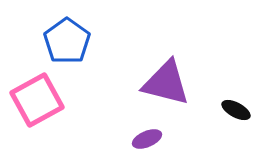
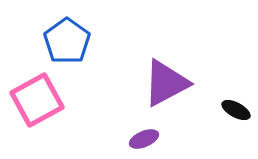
purple triangle: rotated 42 degrees counterclockwise
purple ellipse: moved 3 px left
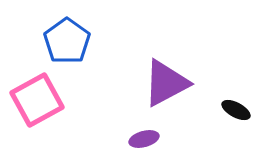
purple ellipse: rotated 8 degrees clockwise
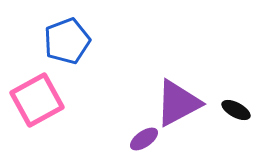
blue pentagon: rotated 15 degrees clockwise
purple triangle: moved 12 px right, 20 px down
purple ellipse: rotated 20 degrees counterclockwise
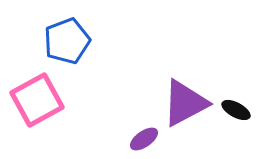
purple triangle: moved 7 px right
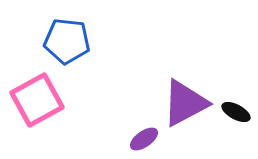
blue pentagon: rotated 27 degrees clockwise
black ellipse: moved 2 px down
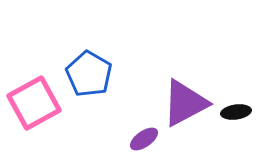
blue pentagon: moved 22 px right, 33 px down; rotated 24 degrees clockwise
pink square: moved 3 px left, 3 px down
black ellipse: rotated 36 degrees counterclockwise
